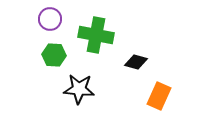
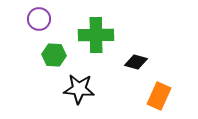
purple circle: moved 11 px left
green cross: rotated 12 degrees counterclockwise
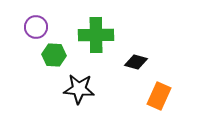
purple circle: moved 3 px left, 8 px down
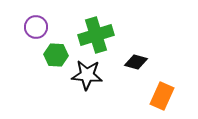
green cross: rotated 16 degrees counterclockwise
green hexagon: moved 2 px right
black star: moved 8 px right, 14 px up
orange rectangle: moved 3 px right
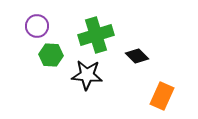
purple circle: moved 1 px right, 1 px up
green hexagon: moved 5 px left
black diamond: moved 1 px right, 6 px up; rotated 30 degrees clockwise
